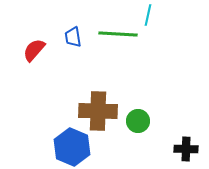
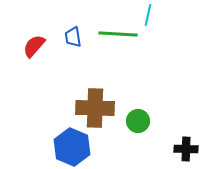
red semicircle: moved 4 px up
brown cross: moved 3 px left, 3 px up
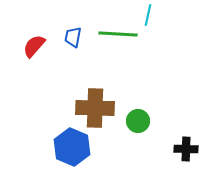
blue trapezoid: rotated 20 degrees clockwise
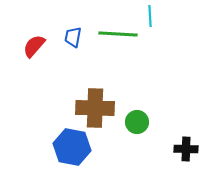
cyan line: moved 2 px right, 1 px down; rotated 15 degrees counterclockwise
green circle: moved 1 px left, 1 px down
blue hexagon: rotated 12 degrees counterclockwise
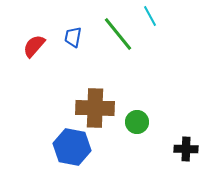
cyan line: rotated 25 degrees counterclockwise
green line: rotated 48 degrees clockwise
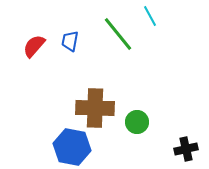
blue trapezoid: moved 3 px left, 4 px down
black cross: rotated 15 degrees counterclockwise
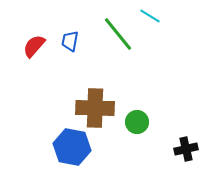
cyan line: rotated 30 degrees counterclockwise
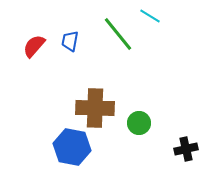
green circle: moved 2 px right, 1 px down
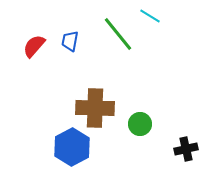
green circle: moved 1 px right, 1 px down
blue hexagon: rotated 21 degrees clockwise
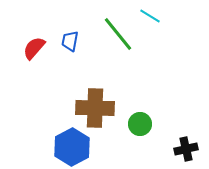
red semicircle: moved 2 px down
